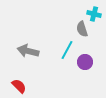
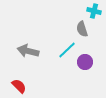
cyan cross: moved 3 px up
cyan line: rotated 18 degrees clockwise
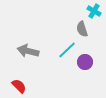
cyan cross: rotated 16 degrees clockwise
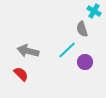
red semicircle: moved 2 px right, 12 px up
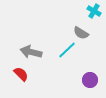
gray semicircle: moved 1 px left, 4 px down; rotated 42 degrees counterclockwise
gray arrow: moved 3 px right, 1 px down
purple circle: moved 5 px right, 18 px down
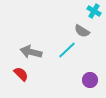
gray semicircle: moved 1 px right, 2 px up
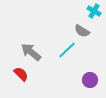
gray arrow: rotated 25 degrees clockwise
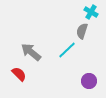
cyan cross: moved 3 px left, 1 px down
gray semicircle: rotated 77 degrees clockwise
red semicircle: moved 2 px left
purple circle: moved 1 px left, 1 px down
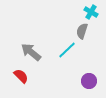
red semicircle: moved 2 px right, 2 px down
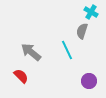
cyan line: rotated 72 degrees counterclockwise
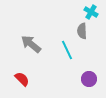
gray semicircle: rotated 21 degrees counterclockwise
gray arrow: moved 8 px up
red semicircle: moved 1 px right, 3 px down
purple circle: moved 2 px up
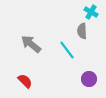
cyan line: rotated 12 degrees counterclockwise
red semicircle: moved 3 px right, 2 px down
